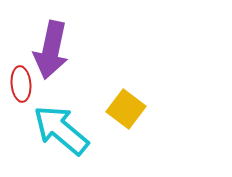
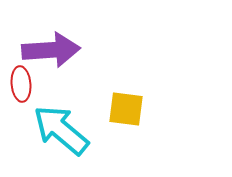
purple arrow: rotated 106 degrees counterclockwise
yellow square: rotated 30 degrees counterclockwise
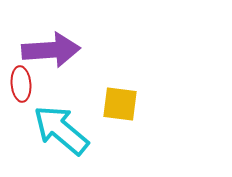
yellow square: moved 6 px left, 5 px up
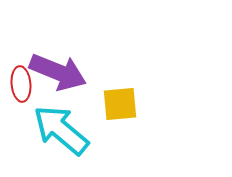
purple arrow: moved 7 px right, 22 px down; rotated 26 degrees clockwise
yellow square: rotated 12 degrees counterclockwise
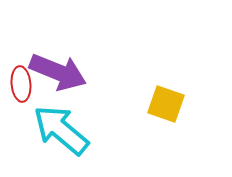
yellow square: moved 46 px right; rotated 24 degrees clockwise
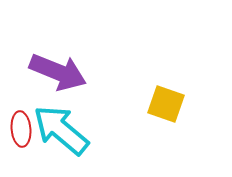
red ellipse: moved 45 px down
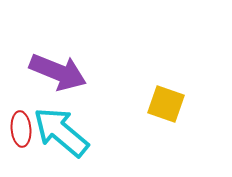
cyan arrow: moved 2 px down
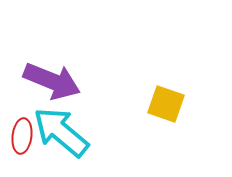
purple arrow: moved 6 px left, 9 px down
red ellipse: moved 1 px right, 7 px down; rotated 12 degrees clockwise
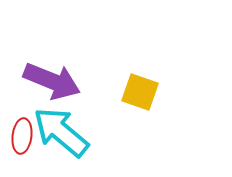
yellow square: moved 26 px left, 12 px up
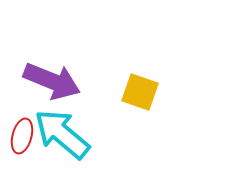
cyan arrow: moved 1 px right, 2 px down
red ellipse: rotated 8 degrees clockwise
